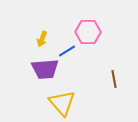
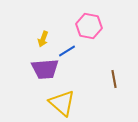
pink hexagon: moved 1 px right, 6 px up; rotated 10 degrees clockwise
yellow arrow: moved 1 px right
yellow triangle: rotated 8 degrees counterclockwise
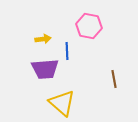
yellow arrow: rotated 119 degrees counterclockwise
blue line: rotated 60 degrees counterclockwise
